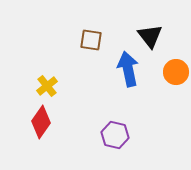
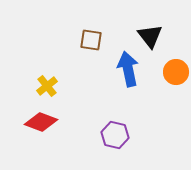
red diamond: rotated 76 degrees clockwise
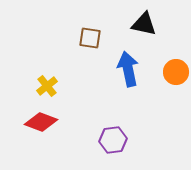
black triangle: moved 6 px left, 12 px up; rotated 40 degrees counterclockwise
brown square: moved 1 px left, 2 px up
purple hexagon: moved 2 px left, 5 px down; rotated 20 degrees counterclockwise
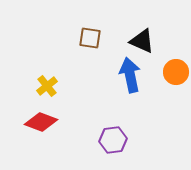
black triangle: moved 2 px left, 17 px down; rotated 12 degrees clockwise
blue arrow: moved 2 px right, 6 px down
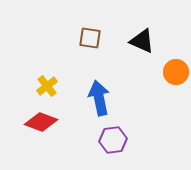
blue arrow: moved 31 px left, 23 px down
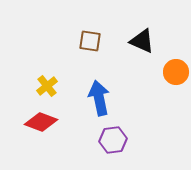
brown square: moved 3 px down
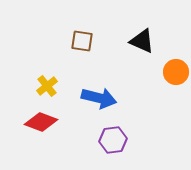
brown square: moved 8 px left
blue arrow: rotated 116 degrees clockwise
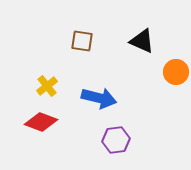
purple hexagon: moved 3 px right
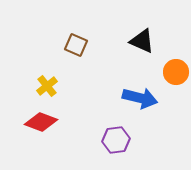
brown square: moved 6 px left, 4 px down; rotated 15 degrees clockwise
blue arrow: moved 41 px right
